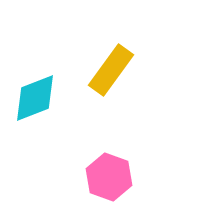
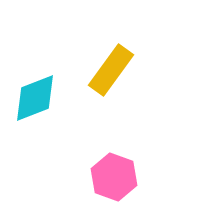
pink hexagon: moved 5 px right
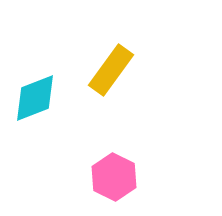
pink hexagon: rotated 6 degrees clockwise
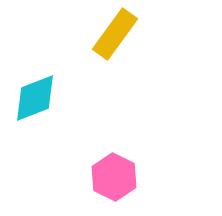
yellow rectangle: moved 4 px right, 36 px up
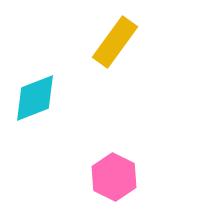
yellow rectangle: moved 8 px down
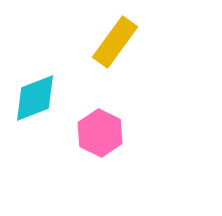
pink hexagon: moved 14 px left, 44 px up
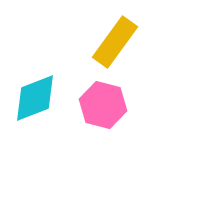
pink hexagon: moved 3 px right, 28 px up; rotated 12 degrees counterclockwise
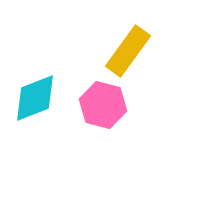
yellow rectangle: moved 13 px right, 9 px down
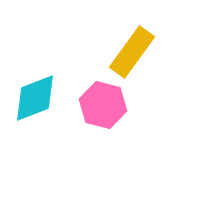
yellow rectangle: moved 4 px right, 1 px down
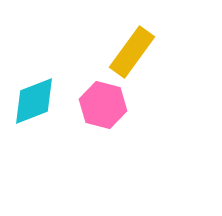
cyan diamond: moved 1 px left, 3 px down
